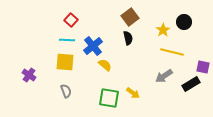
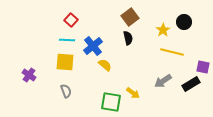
gray arrow: moved 1 px left, 5 px down
green square: moved 2 px right, 4 px down
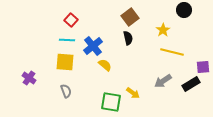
black circle: moved 12 px up
purple square: rotated 16 degrees counterclockwise
purple cross: moved 3 px down
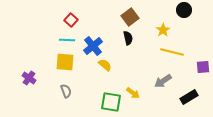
black rectangle: moved 2 px left, 13 px down
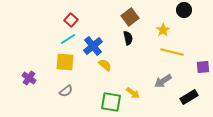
cyan line: moved 1 px right, 1 px up; rotated 35 degrees counterclockwise
gray semicircle: rotated 72 degrees clockwise
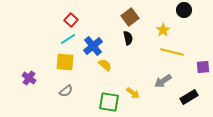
green square: moved 2 px left
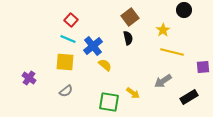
cyan line: rotated 56 degrees clockwise
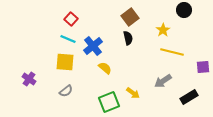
red square: moved 1 px up
yellow semicircle: moved 3 px down
purple cross: moved 1 px down
green square: rotated 30 degrees counterclockwise
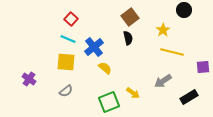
blue cross: moved 1 px right, 1 px down
yellow square: moved 1 px right
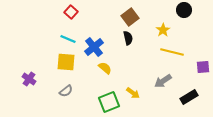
red square: moved 7 px up
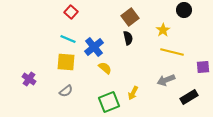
gray arrow: moved 3 px right, 1 px up; rotated 12 degrees clockwise
yellow arrow: rotated 80 degrees clockwise
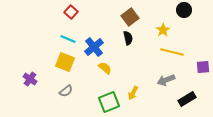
yellow square: moved 1 px left; rotated 18 degrees clockwise
purple cross: moved 1 px right
black rectangle: moved 2 px left, 2 px down
